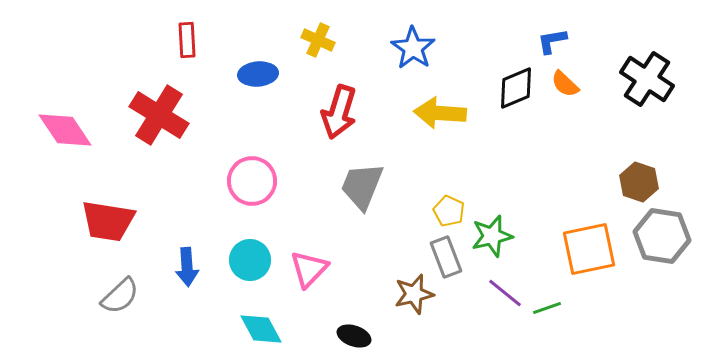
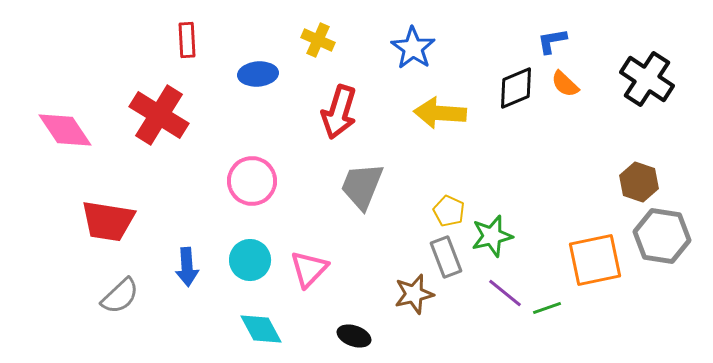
orange square: moved 6 px right, 11 px down
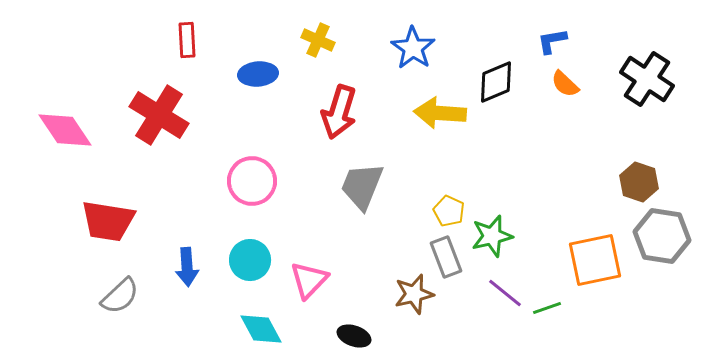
black diamond: moved 20 px left, 6 px up
pink triangle: moved 11 px down
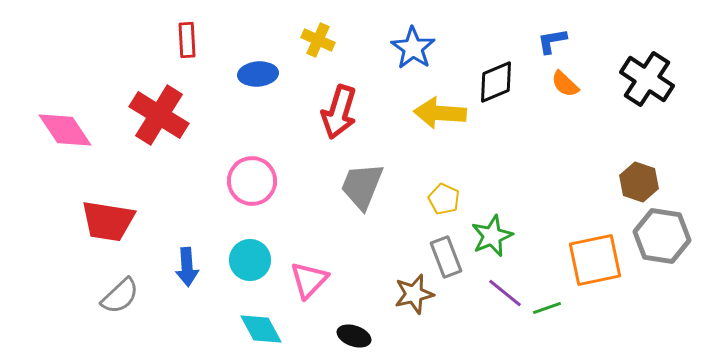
yellow pentagon: moved 5 px left, 12 px up
green star: rotated 9 degrees counterclockwise
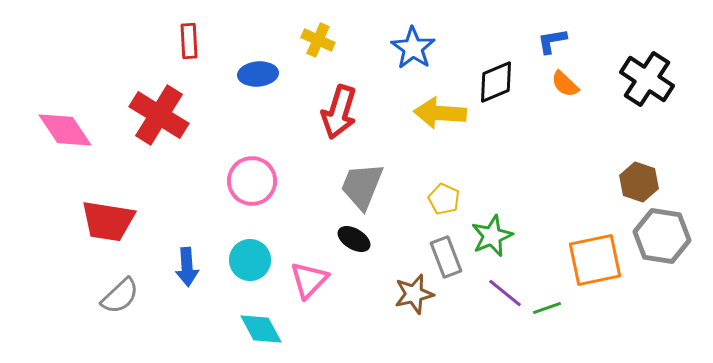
red rectangle: moved 2 px right, 1 px down
black ellipse: moved 97 px up; rotated 12 degrees clockwise
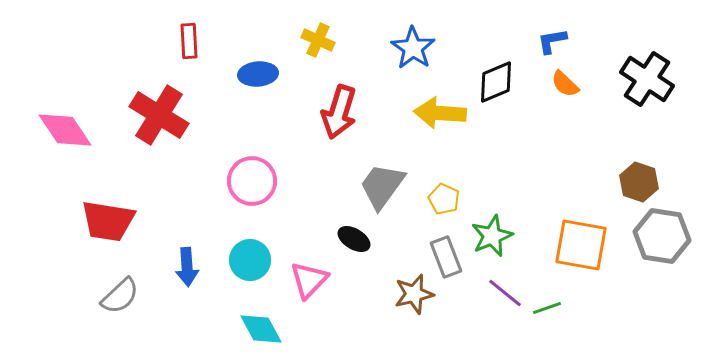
gray trapezoid: moved 20 px right; rotated 14 degrees clockwise
orange square: moved 14 px left, 15 px up; rotated 22 degrees clockwise
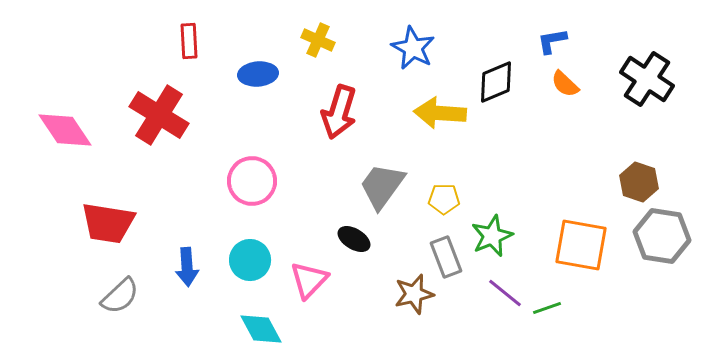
blue star: rotated 6 degrees counterclockwise
yellow pentagon: rotated 24 degrees counterclockwise
red trapezoid: moved 2 px down
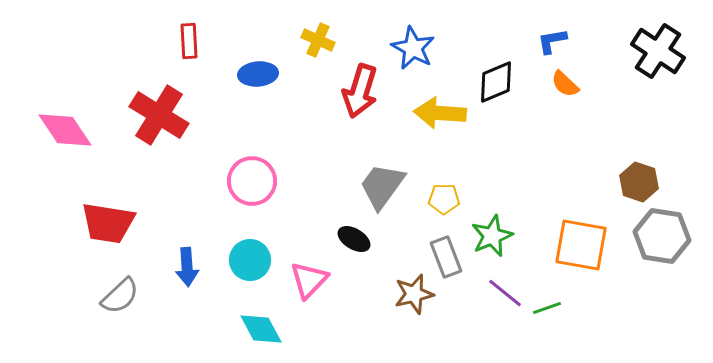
black cross: moved 11 px right, 28 px up
red arrow: moved 21 px right, 21 px up
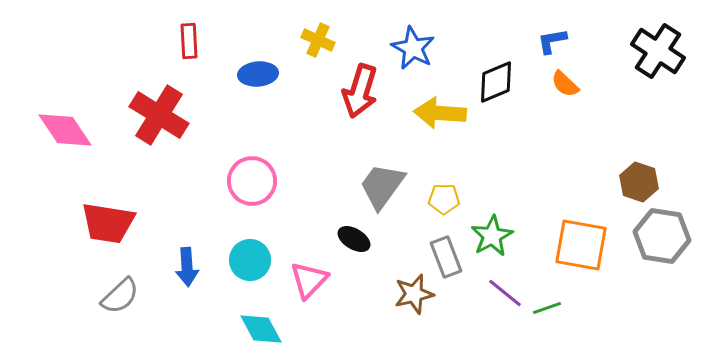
green star: rotated 6 degrees counterclockwise
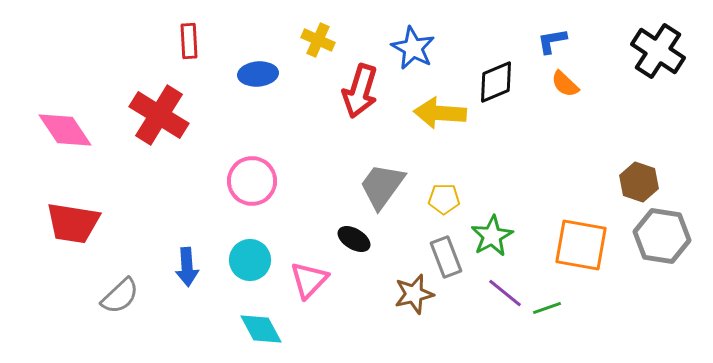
red trapezoid: moved 35 px left
